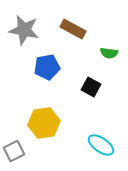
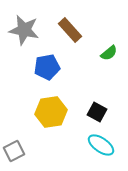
brown rectangle: moved 3 px left, 1 px down; rotated 20 degrees clockwise
green semicircle: rotated 48 degrees counterclockwise
black square: moved 6 px right, 25 px down
yellow hexagon: moved 7 px right, 11 px up
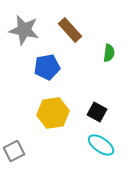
green semicircle: rotated 42 degrees counterclockwise
yellow hexagon: moved 2 px right, 1 px down
